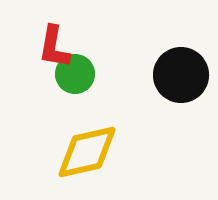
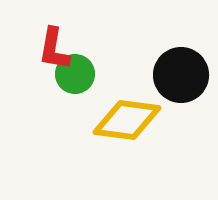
red L-shape: moved 2 px down
yellow diamond: moved 40 px right, 32 px up; rotated 20 degrees clockwise
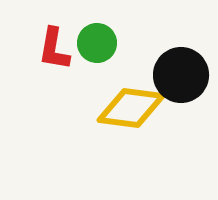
green circle: moved 22 px right, 31 px up
yellow diamond: moved 4 px right, 12 px up
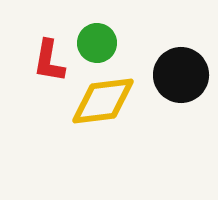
red L-shape: moved 5 px left, 12 px down
yellow diamond: moved 28 px left, 7 px up; rotated 14 degrees counterclockwise
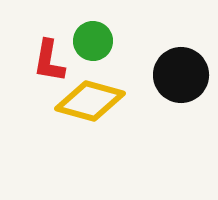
green circle: moved 4 px left, 2 px up
yellow diamond: moved 13 px left; rotated 22 degrees clockwise
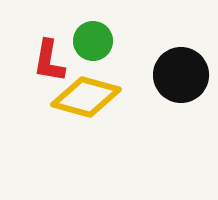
yellow diamond: moved 4 px left, 4 px up
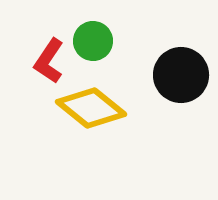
red L-shape: rotated 24 degrees clockwise
yellow diamond: moved 5 px right, 11 px down; rotated 24 degrees clockwise
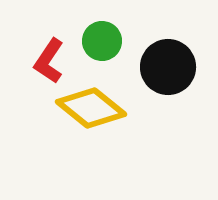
green circle: moved 9 px right
black circle: moved 13 px left, 8 px up
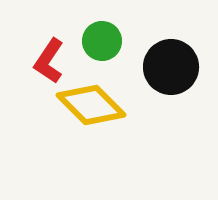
black circle: moved 3 px right
yellow diamond: moved 3 px up; rotated 6 degrees clockwise
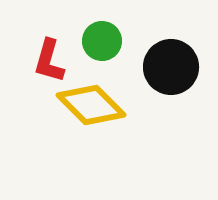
red L-shape: rotated 18 degrees counterclockwise
